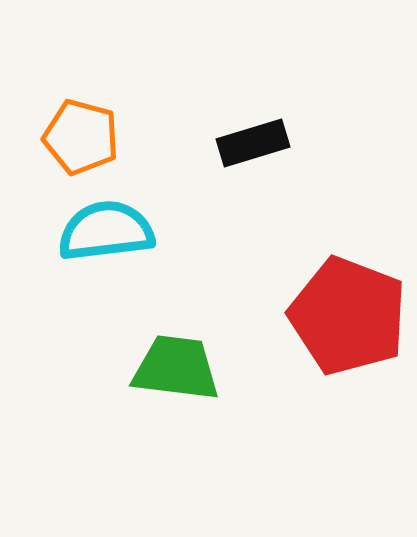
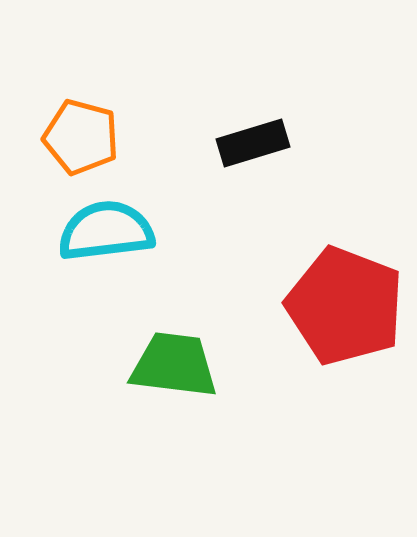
red pentagon: moved 3 px left, 10 px up
green trapezoid: moved 2 px left, 3 px up
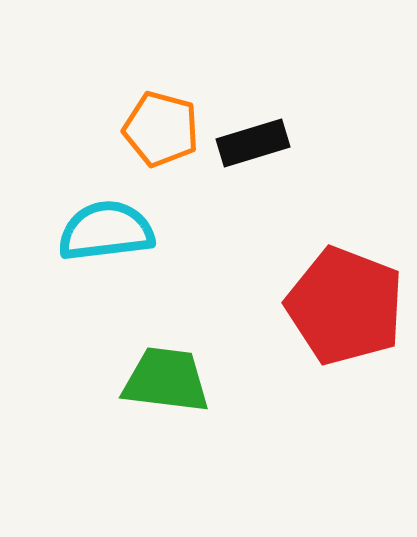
orange pentagon: moved 80 px right, 8 px up
green trapezoid: moved 8 px left, 15 px down
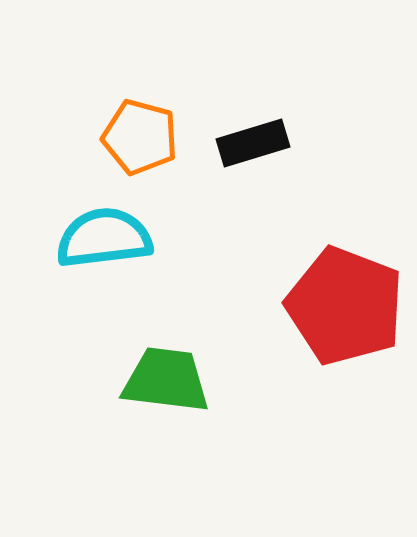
orange pentagon: moved 21 px left, 8 px down
cyan semicircle: moved 2 px left, 7 px down
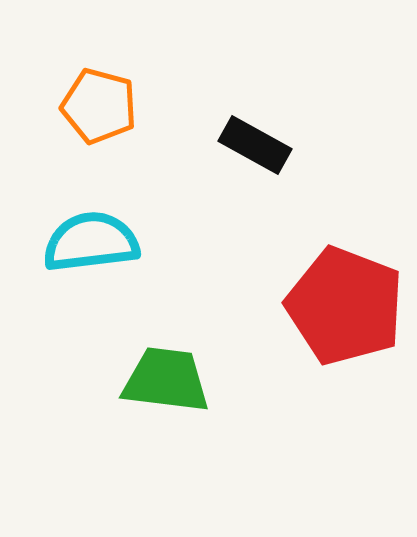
orange pentagon: moved 41 px left, 31 px up
black rectangle: moved 2 px right, 2 px down; rotated 46 degrees clockwise
cyan semicircle: moved 13 px left, 4 px down
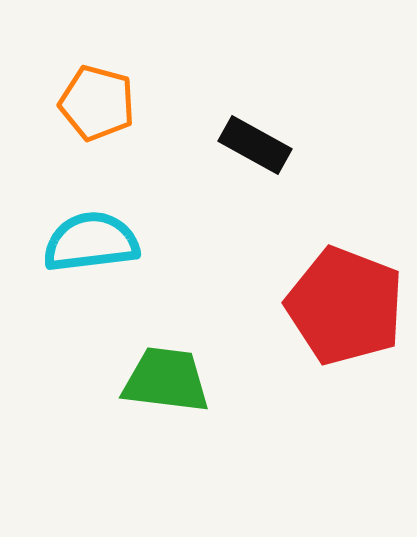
orange pentagon: moved 2 px left, 3 px up
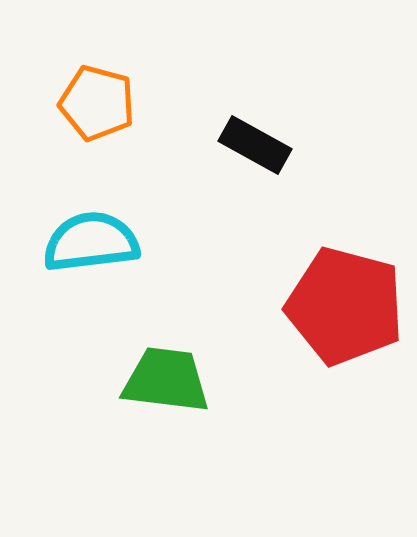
red pentagon: rotated 6 degrees counterclockwise
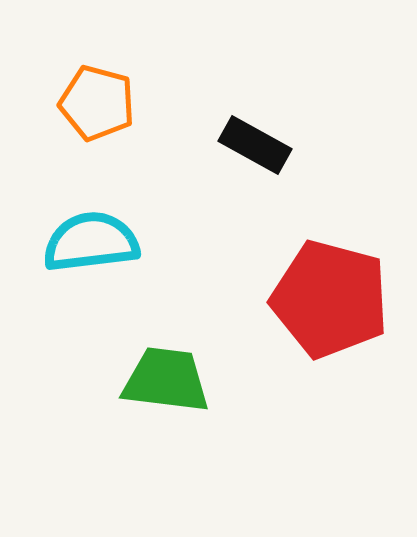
red pentagon: moved 15 px left, 7 px up
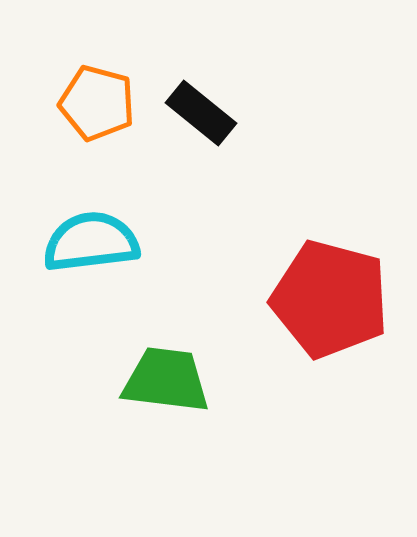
black rectangle: moved 54 px left, 32 px up; rotated 10 degrees clockwise
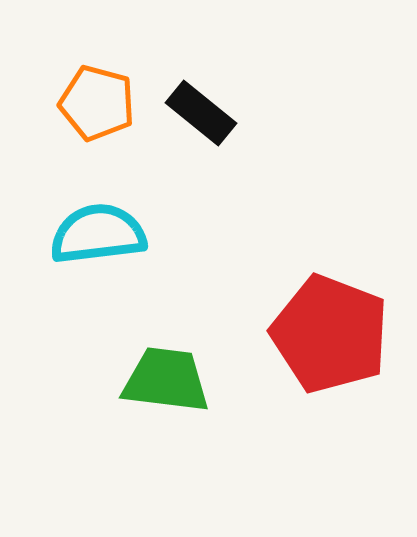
cyan semicircle: moved 7 px right, 8 px up
red pentagon: moved 35 px down; rotated 6 degrees clockwise
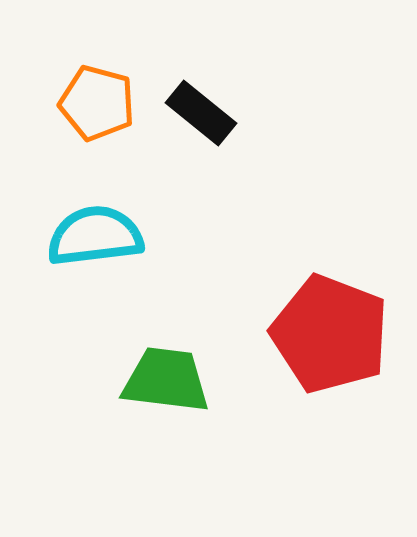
cyan semicircle: moved 3 px left, 2 px down
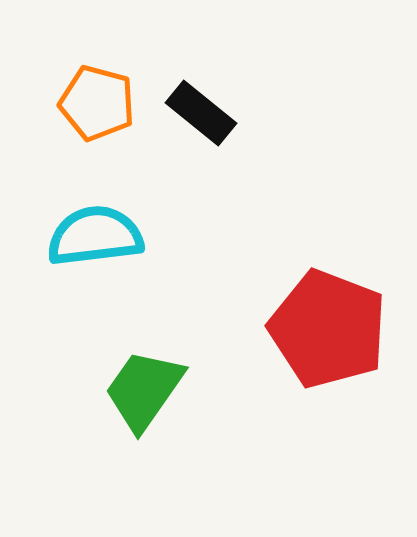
red pentagon: moved 2 px left, 5 px up
green trapezoid: moved 22 px left, 10 px down; rotated 62 degrees counterclockwise
